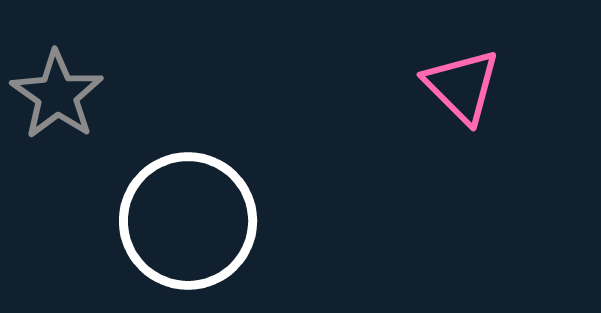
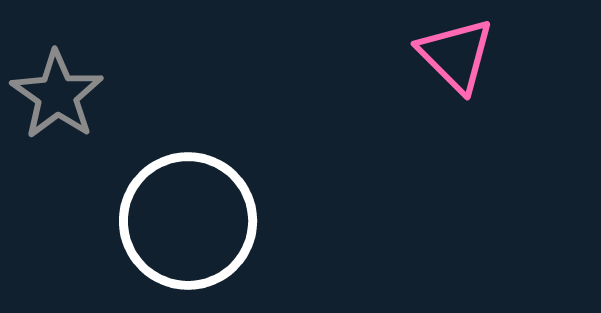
pink triangle: moved 6 px left, 31 px up
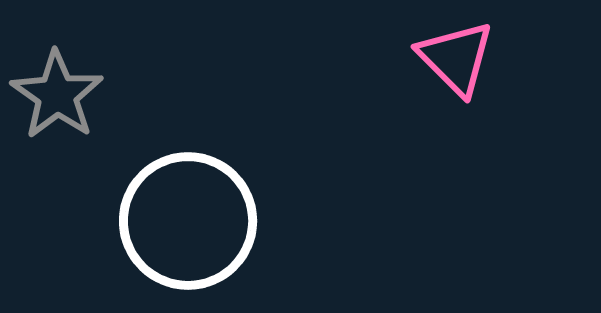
pink triangle: moved 3 px down
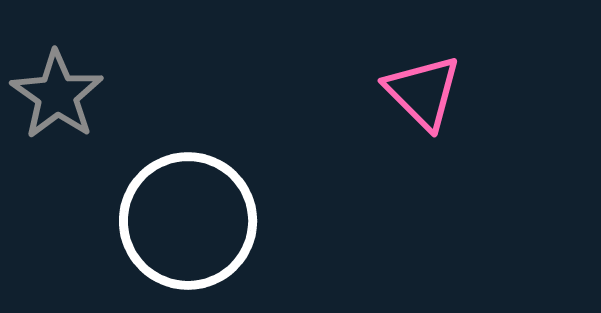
pink triangle: moved 33 px left, 34 px down
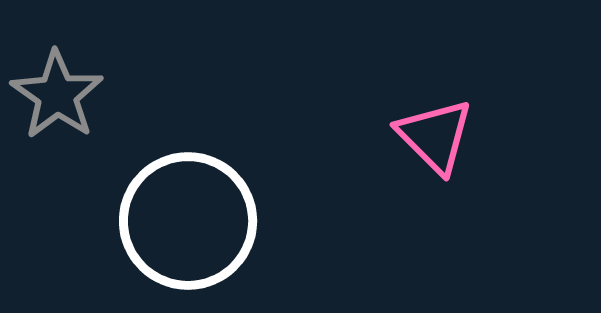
pink triangle: moved 12 px right, 44 px down
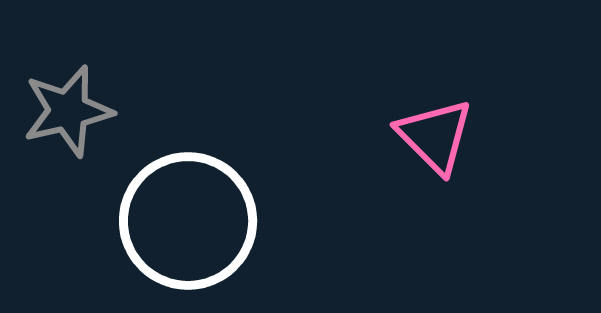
gray star: moved 11 px right, 16 px down; rotated 24 degrees clockwise
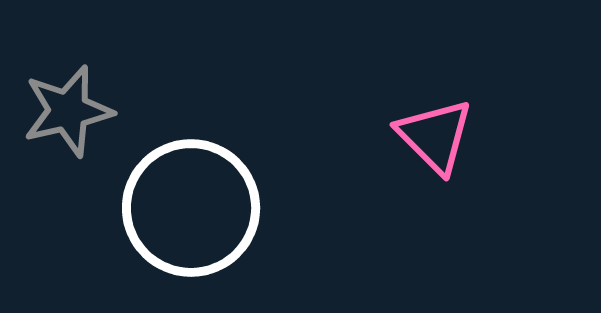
white circle: moved 3 px right, 13 px up
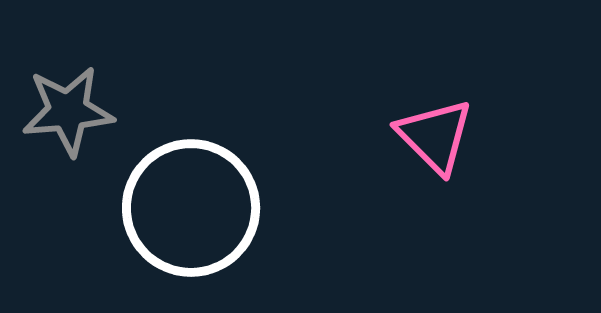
gray star: rotated 8 degrees clockwise
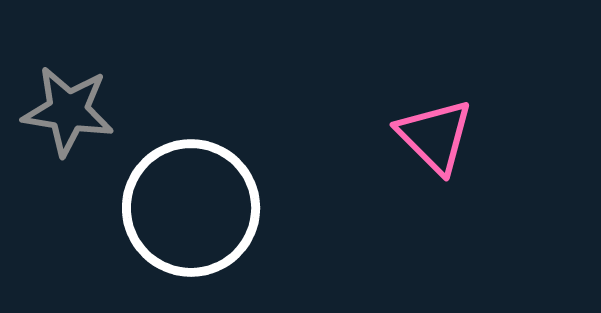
gray star: rotated 14 degrees clockwise
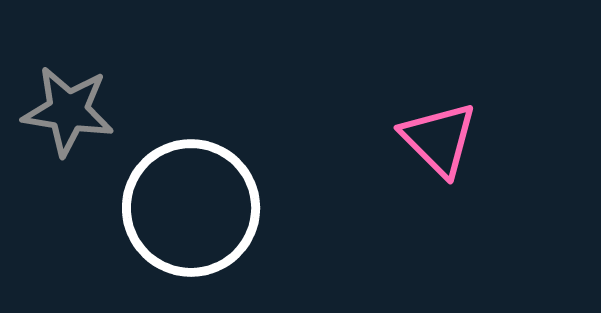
pink triangle: moved 4 px right, 3 px down
